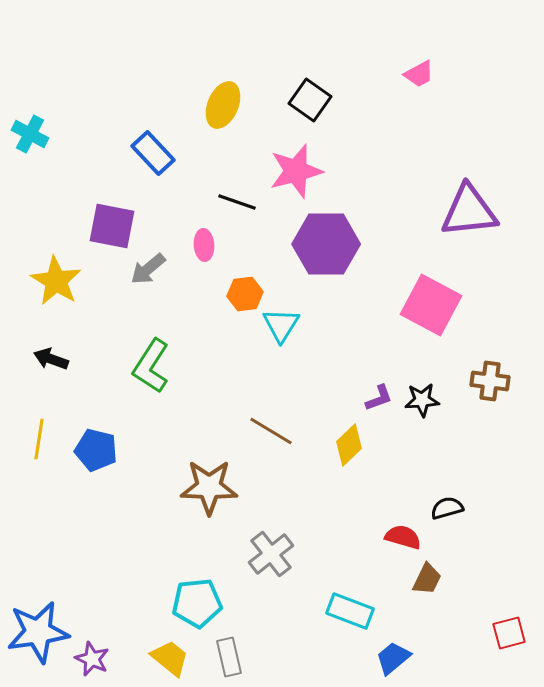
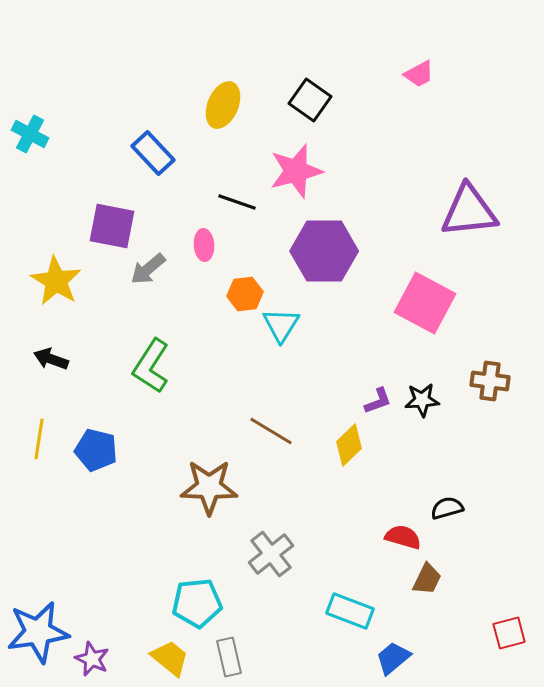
purple hexagon: moved 2 px left, 7 px down
pink square: moved 6 px left, 2 px up
purple L-shape: moved 1 px left, 3 px down
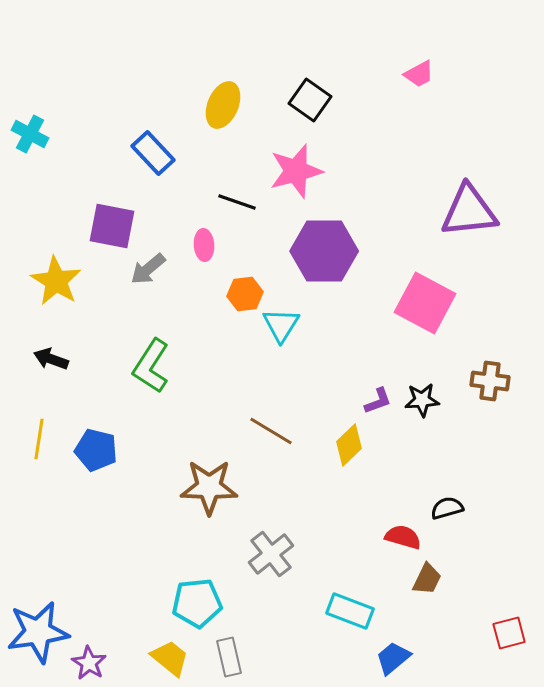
purple star: moved 3 px left, 4 px down; rotated 8 degrees clockwise
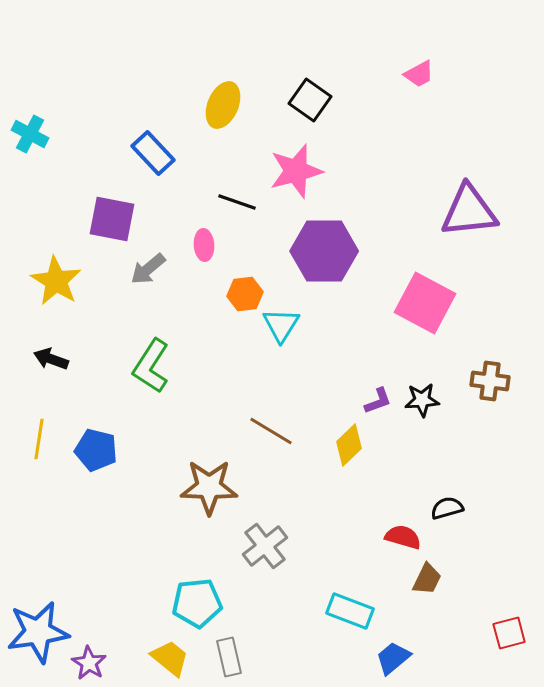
purple square: moved 7 px up
gray cross: moved 6 px left, 8 px up
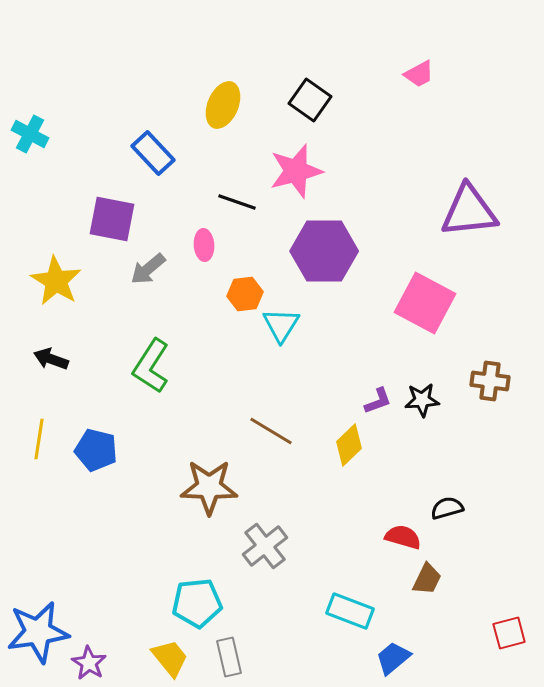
yellow trapezoid: rotated 12 degrees clockwise
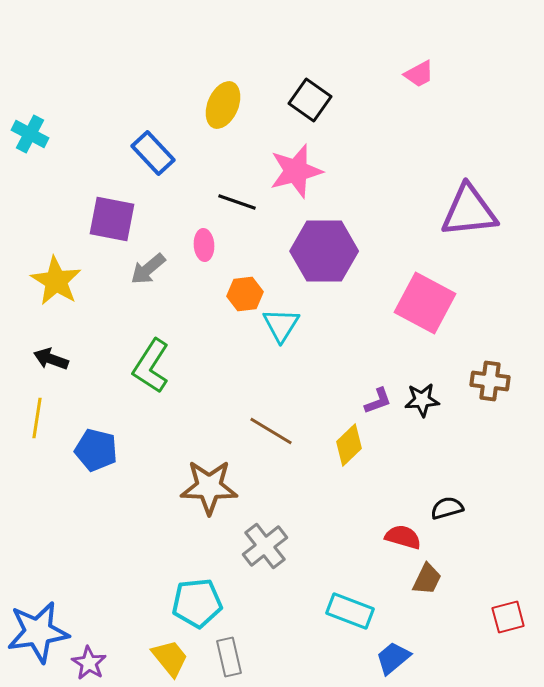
yellow line: moved 2 px left, 21 px up
red square: moved 1 px left, 16 px up
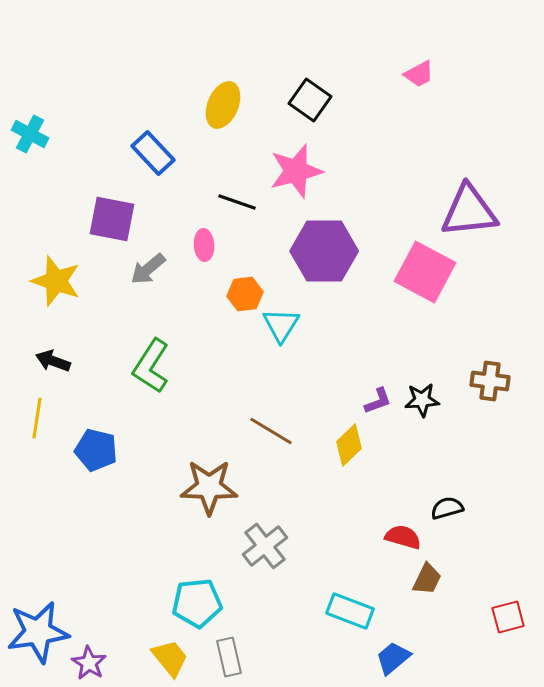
yellow star: rotated 12 degrees counterclockwise
pink square: moved 31 px up
black arrow: moved 2 px right, 2 px down
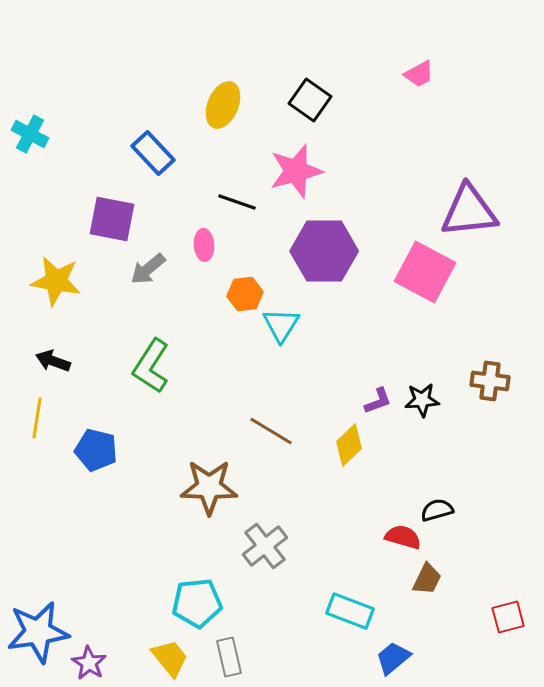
yellow star: rotated 9 degrees counterclockwise
black semicircle: moved 10 px left, 2 px down
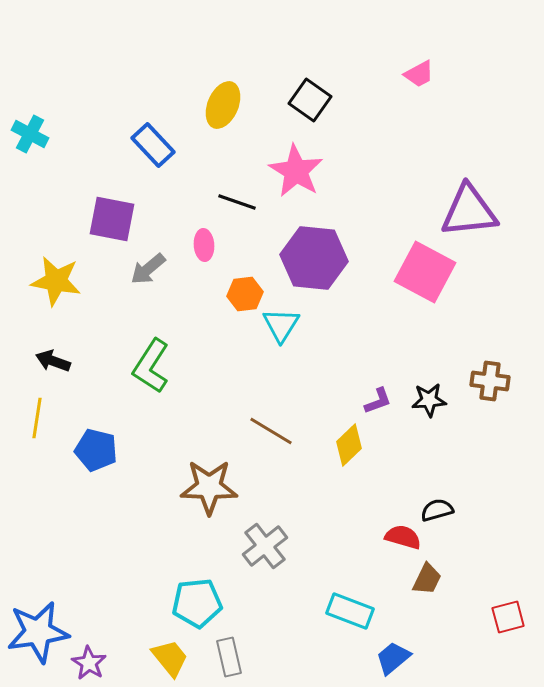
blue rectangle: moved 8 px up
pink star: rotated 26 degrees counterclockwise
purple hexagon: moved 10 px left, 7 px down; rotated 6 degrees clockwise
black star: moved 7 px right
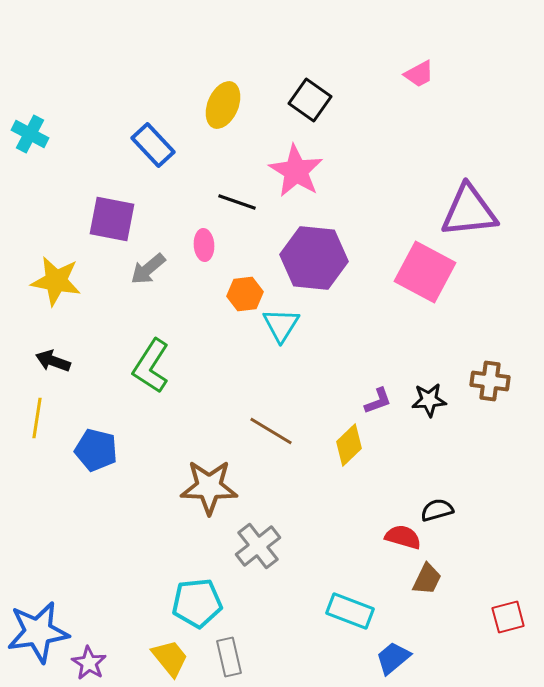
gray cross: moved 7 px left
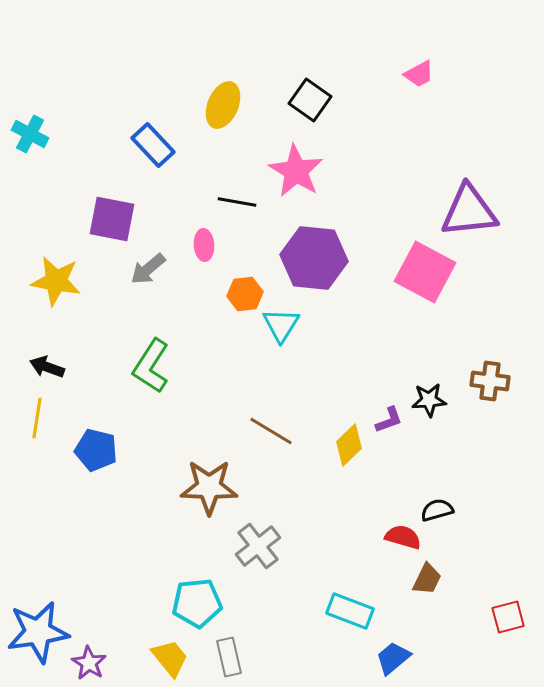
black line: rotated 9 degrees counterclockwise
black arrow: moved 6 px left, 6 px down
purple L-shape: moved 11 px right, 19 px down
